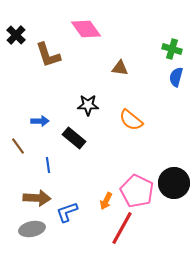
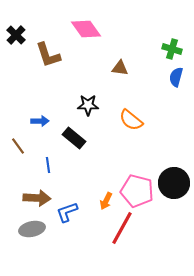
pink pentagon: rotated 12 degrees counterclockwise
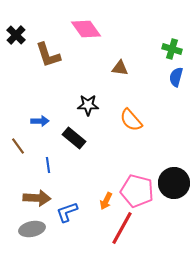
orange semicircle: rotated 10 degrees clockwise
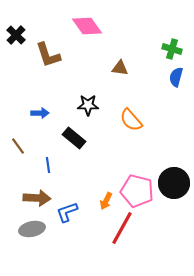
pink diamond: moved 1 px right, 3 px up
blue arrow: moved 8 px up
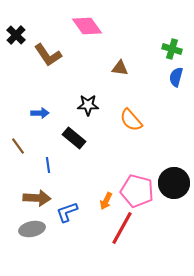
brown L-shape: rotated 16 degrees counterclockwise
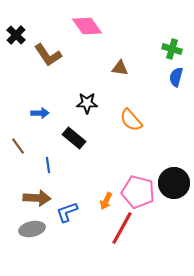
black star: moved 1 px left, 2 px up
pink pentagon: moved 1 px right, 1 px down
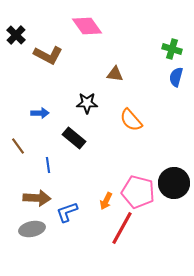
brown L-shape: rotated 28 degrees counterclockwise
brown triangle: moved 5 px left, 6 px down
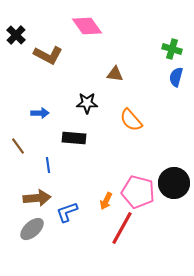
black rectangle: rotated 35 degrees counterclockwise
brown arrow: rotated 8 degrees counterclockwise
gray ellipse: rotated 30 degrees counterclockwise
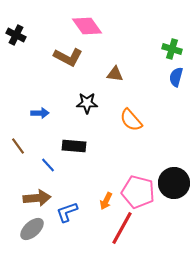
black cross: rotated 18 degrees counterclockwise
brown L-shape: moved 20 px right, 2 px down
black rectangle: moved 8 px down
blue line: rotated 35 degrees counterclockwise
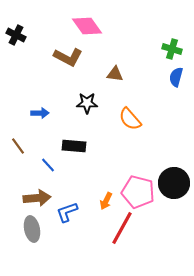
orange semicircle: moved 1 px left, 1 px up
gray ellipse: rotated 60 degrees counterclockwise
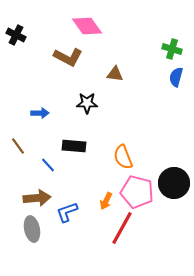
orange semicircle: moved 7 px left, 38 px down; rotated 20 degrees clockwise
pink pentagon: moved 1 px left
